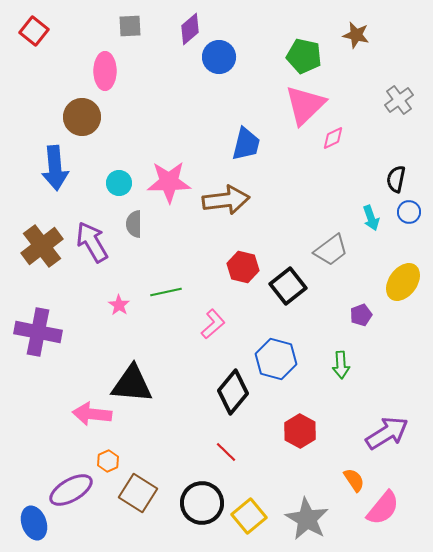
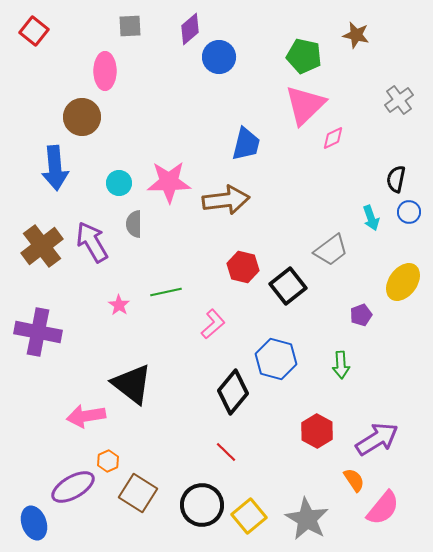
black triangle at (132, 384): rotated 33 degrees clockwise
pink arrow at (92, 414): moved 6 px left, 2 px down; rotated 15 degrees counterclockwise
red hexagon at (300, 431): moved 17 px right
purple arrow at (387, 433): moved 10 px left, 6 px down
purple ellipse at (71, 490): moved 2 px right, 3 px up
black circle at (202, 503): moved 2 px down
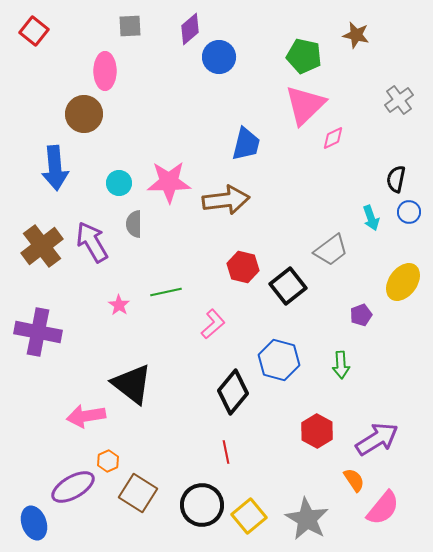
brown circle at (82, 117): moved 2 px right, 3 px up
blue hexagon at (276, 359): moved 3 px right, 1 px down
red line at (226, 452): rotated 35 degrees clockwise
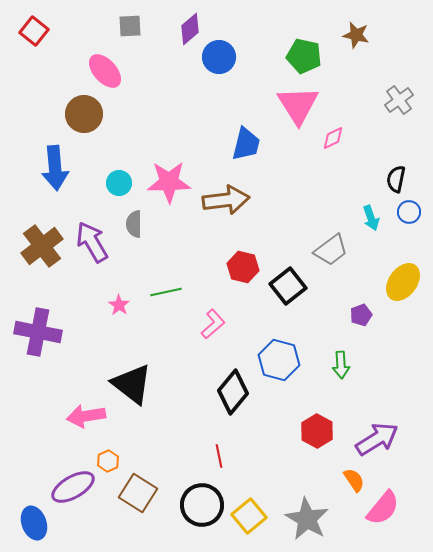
pink ellipse at (105, 71): rotated 42 degrees counterclockwise
pink triangle at (305, 105): moved 7 px left; rotated 18 degrees counterclockwise
red line at (226, 452): moved 7 px left, 4 px down
